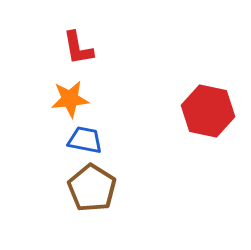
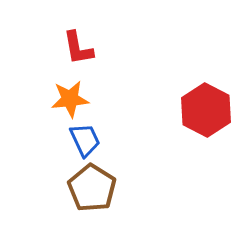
red hexagon: moved 2 px left, 1 px up; rotated 15 degrees clockwise
blue trapezoid: rotated 54 degrees clockwise
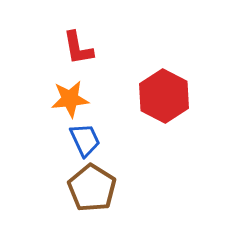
red hexagon: moved 42 px left, 14 px up
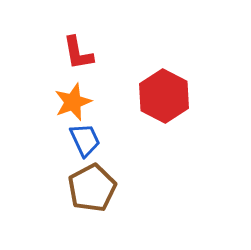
red L-shape: moved 5 px down
orange star: moved 3 px right, 3 px down; rotated 15 degrees counterclockwise
brown pentagon: rotated 12 degrees clockwise
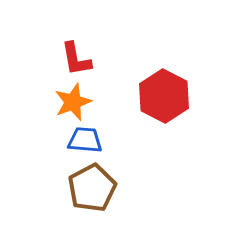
red L-shape: moved 2 px left, 6 px down
blue trapezoid: rotated 60 degrees counterclockwise
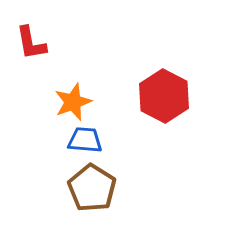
red L-shape: moved 45 px left, 16 px up
brown pentagon: rotated 12 degrees counterclockwise
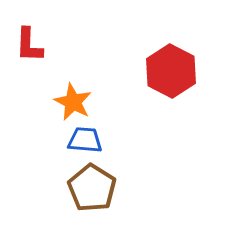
red L-shape: moved 2 px left, 2 px down; rotated 12 degrees clockwise
red hexagon: moved 7 px right, 25 px up
orange star: rotated 24 degrees counterclockwise
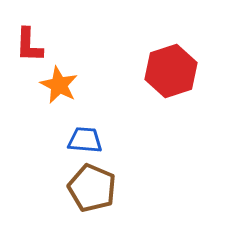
red hexagon: rotated 15 degrees clockwise
orange star: moved 14 px left, 17 px up
brown pentagon: rotated 9 degrees counterclockwise
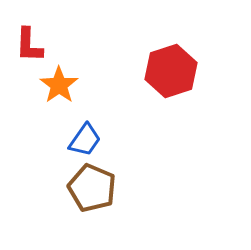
orange star: rotated 9 degrees clockwise
blue trapezoid: rotated 120 degrees clockwise
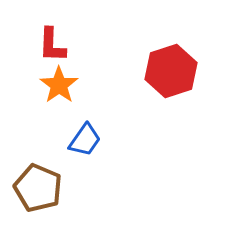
red L-shape: moved 23 px right
brown pentagon: moved 54 px left
